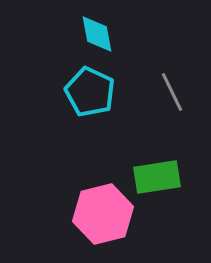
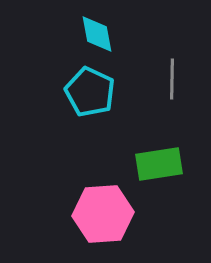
gray line: moved 13 px up; rotated 27 degrees clockwise
green rectangle: moved 2 px right, 13 px up
pink hexagon: rotated 10 degrees clockwise
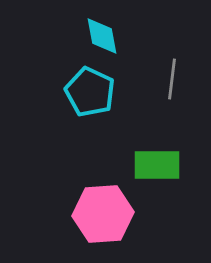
cyan diamond: moved 5 px right, 2 px down
gray line: rotated 6 degrees clockwise
green rectangle: moved 2 px left, 1 px down; rotated 9 degrees clockwise
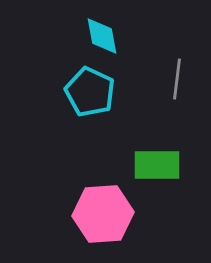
gray line: moved 5 px right
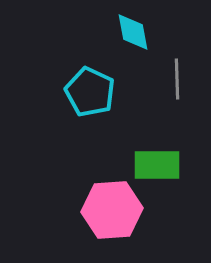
cyan diamond: moved 31 px right, 4 px up
gray line: rotated 9 degrees counterclockwise
pink hexagon: moved 9 px right, 4 px up
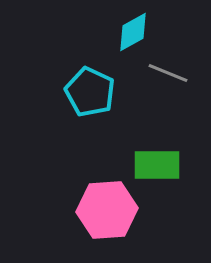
cyan diamond: rotated 72 degrees clockwise
gray line: moved 9 px left, 6 px up; rotated 66 degrees counterclockwise
pink hexagon: moved 5 px left
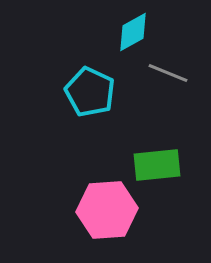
green rectangle: rotated 6 degrees counterclockwise
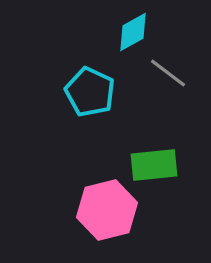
gray line: rotated 15 degrees clockwise
green rectangle: moved 3 px left
pink hexagon: rotated 10 degrees counterclockwise
